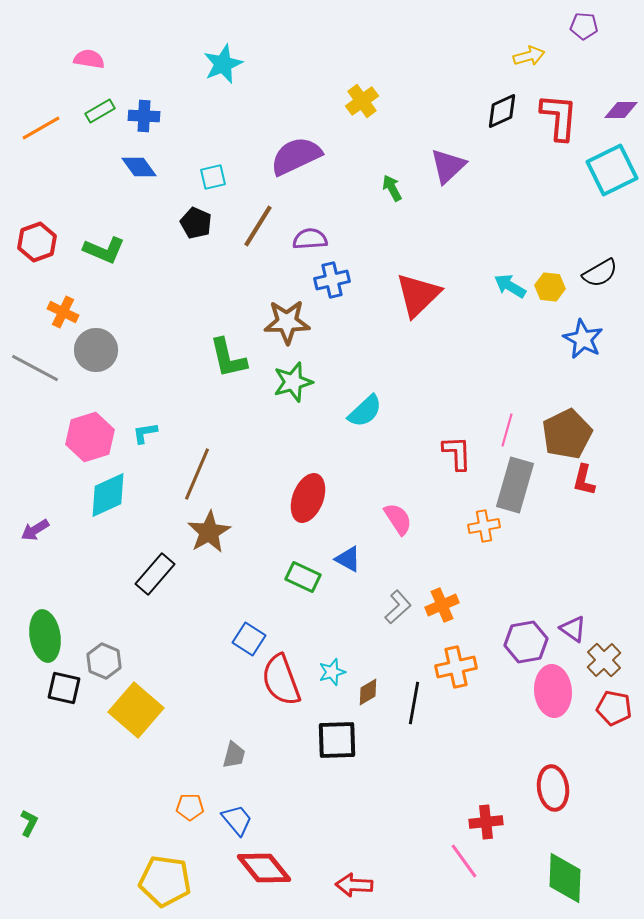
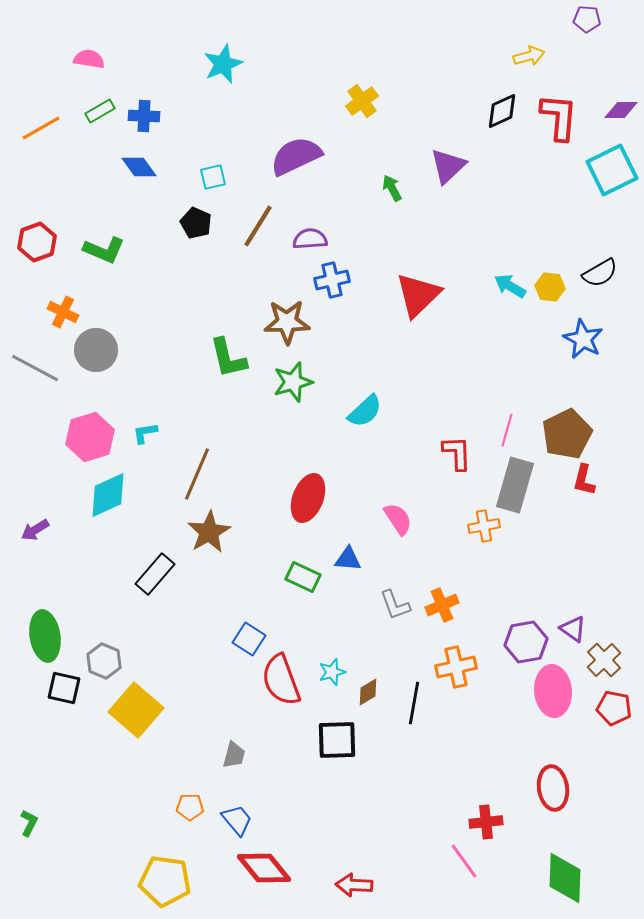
purple pentagon at (584, 26): moved 3 px right, 7 px up
blue triangle at (348, 559): rotated 24 degrees counterclockwise
gray L-shape at (398, 607): moved 3 px left, 2 px up; rotated 112 degrees clockwise
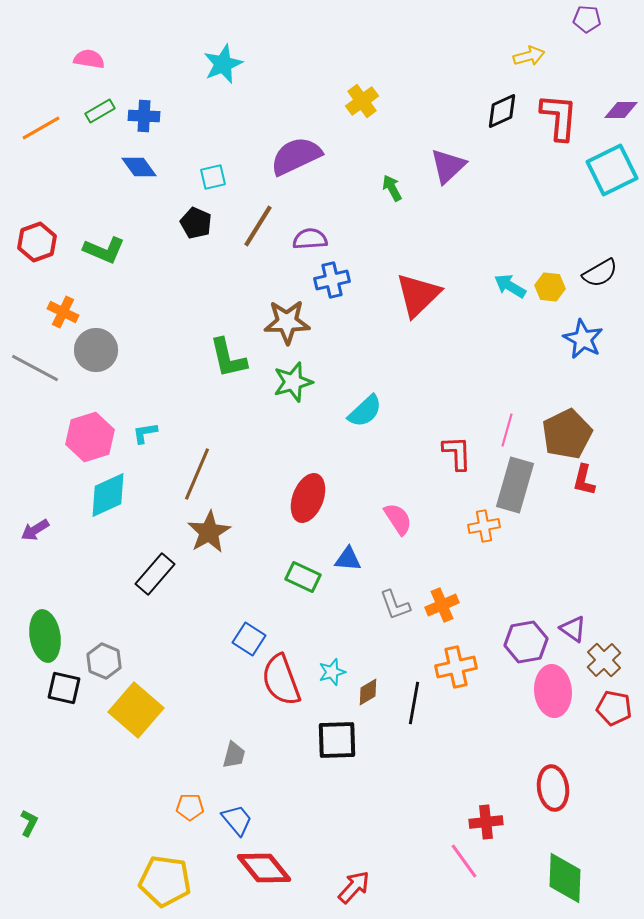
red arrow at (354, 885): moved 2 px down; rotated 129 degrees clockwise
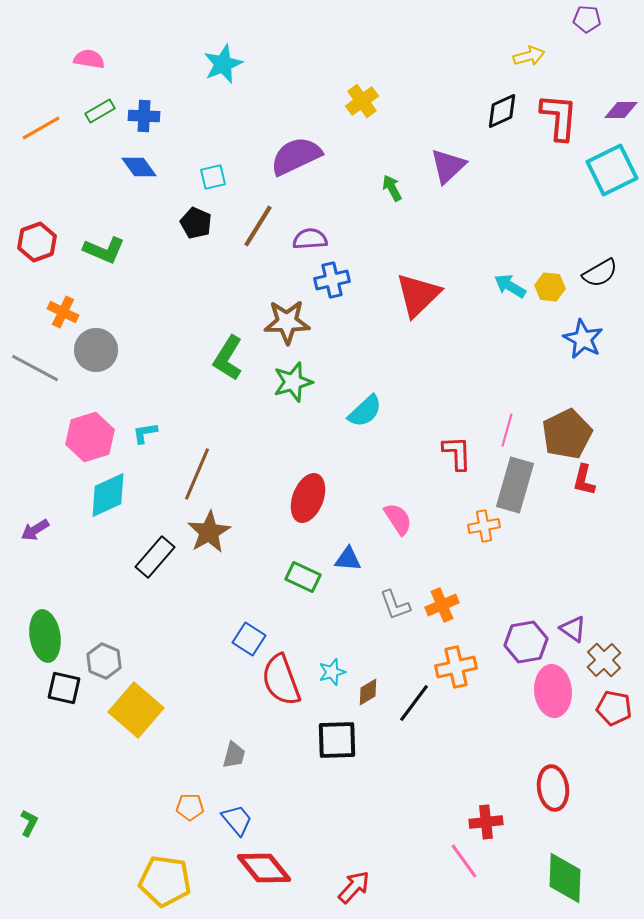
green L-shape at (228, 358): rotated 45 degrees clockwise
black rectangle at (155, 574): moved 17 px up
black line at (414, 703): rotated 27 degrees clockwise
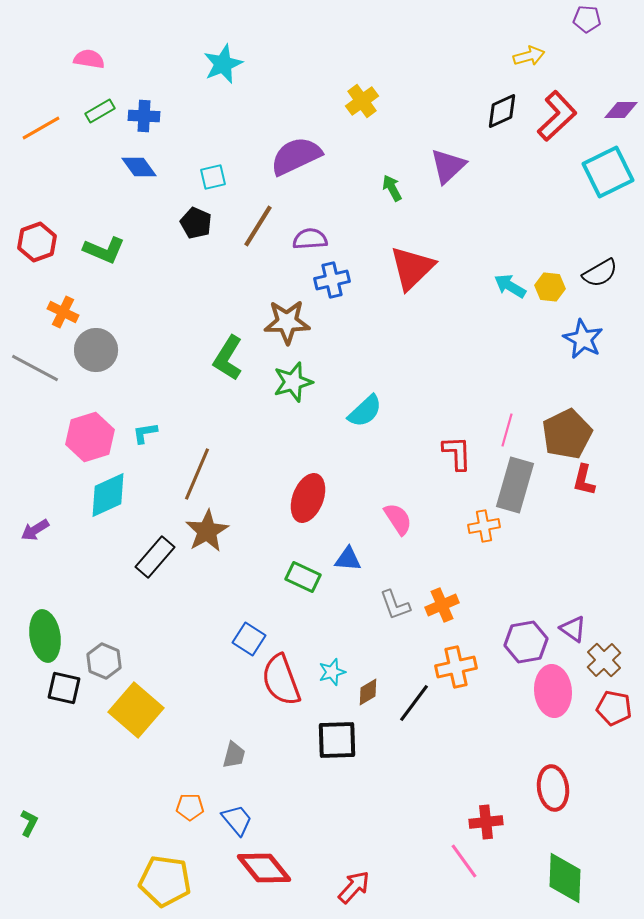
red L-shape at (559, 117): moved 2 px left, 1 px up; rotated 42 degrees clockwise
cyan square at (612, 170): moved 4 px left, 2 px down
red triangle at (418, 295): moved 6 px left, 27 px up
brown star at (209, 532): moved 2 px left, 1 px up
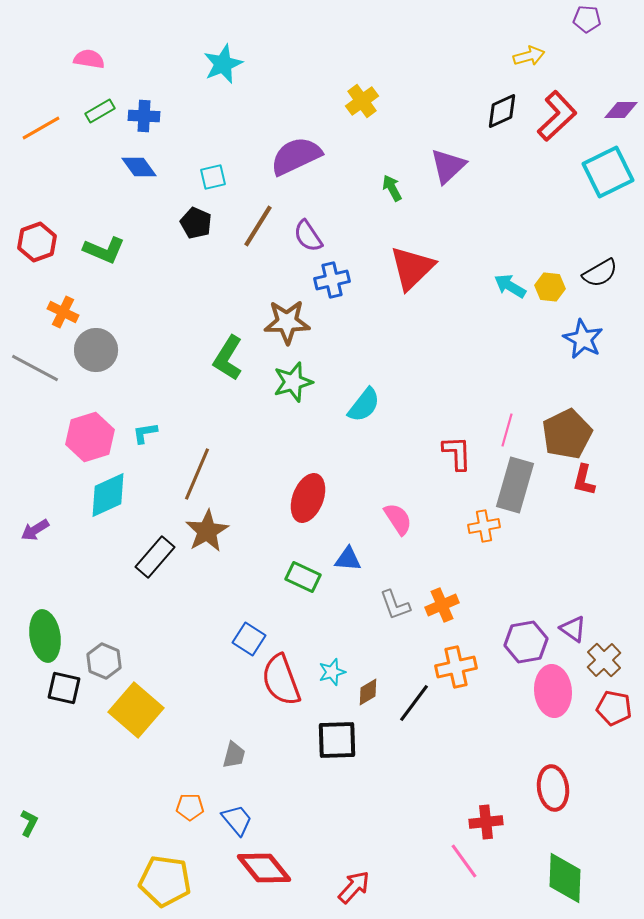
purple semicircle at (310, 239): moved 2 px left, 3 px up; rotated 120 degrees counterclockwise
cyan semicircle at (365, 411): moved 1 px left, 6 px up; rotated 9 degrees counterclockwise
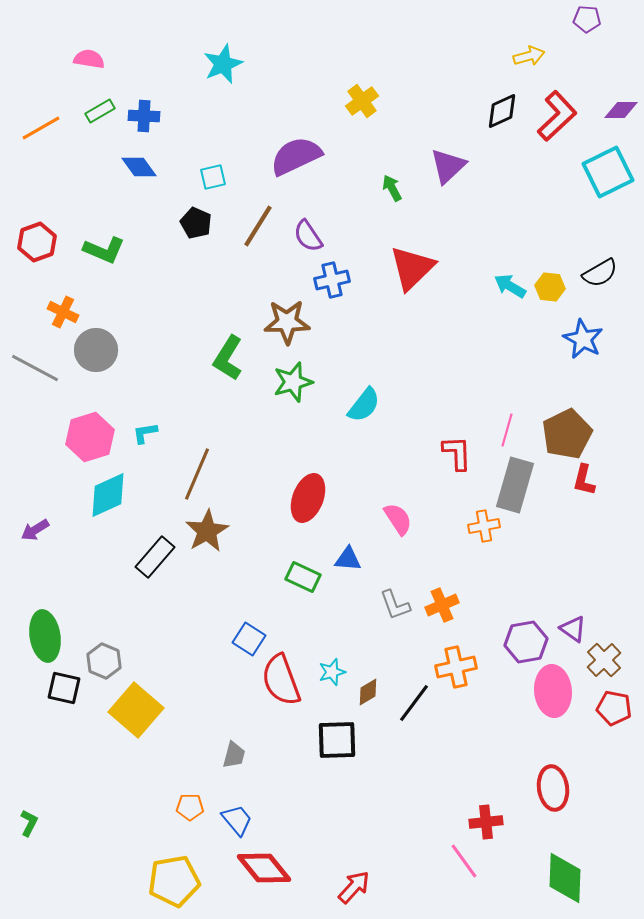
yellow pentagon at (165, 881): moved 9 px right; rotated 18 degrees counterclockwise
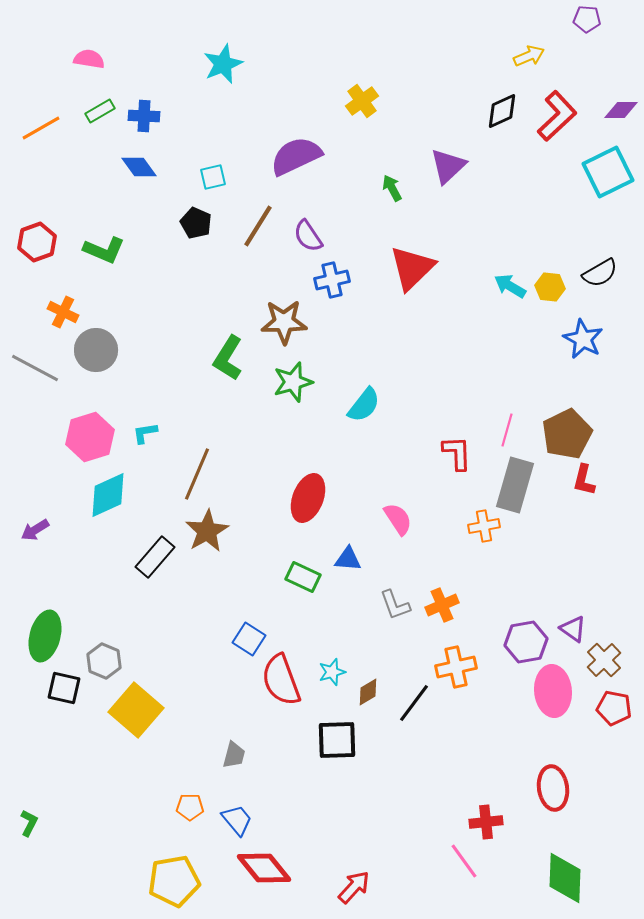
yellow arrow at (529, 56): rotated 8 degrees counterclockwise
brown star at (287, 322): moved 3 px left
green ellipse at (45, 636): rotated 24 degrees clockwise
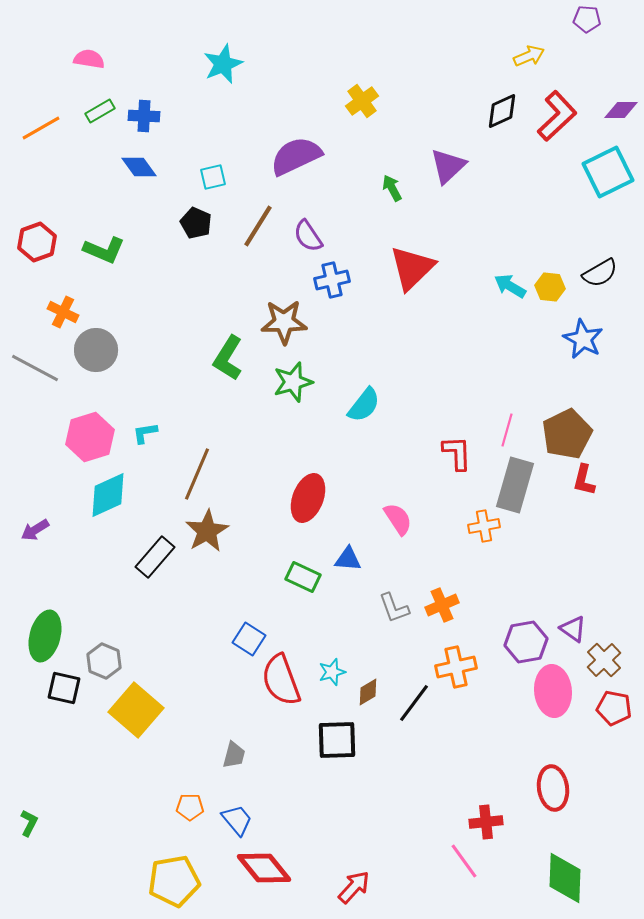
gray L-shape at (395, 605): moved 1 px left, 3 px down
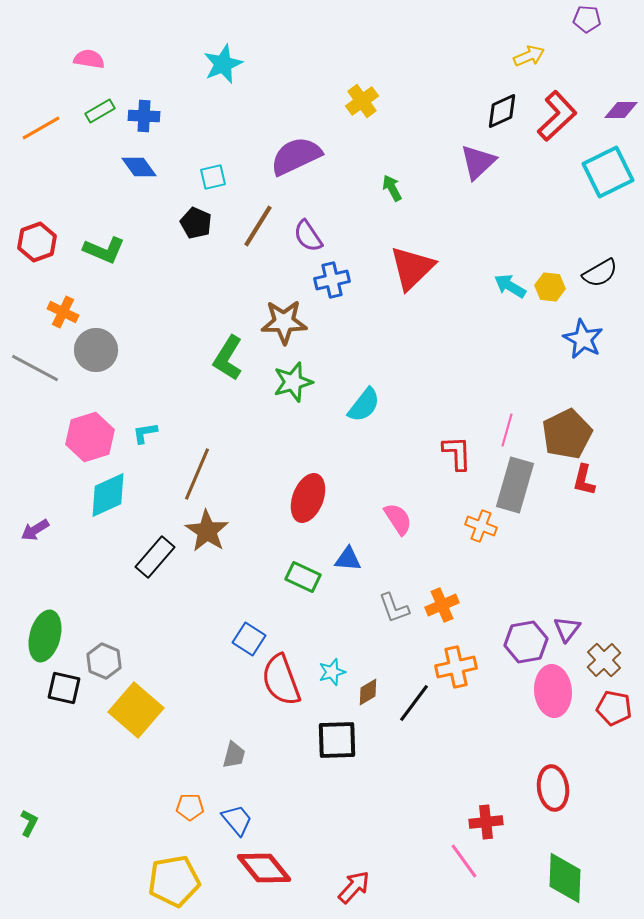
purple triangle at (448, 166): moved 30 px right, 4 px up
orange cross at (484, 526): moved 3 px left; rotated 32 degrees clockwise
brown star at (207, 531): rotated 9 degrees counterclockwise
purple triangle at (573, 629): moved 6 px left; rotated 32 degrees clockwise
